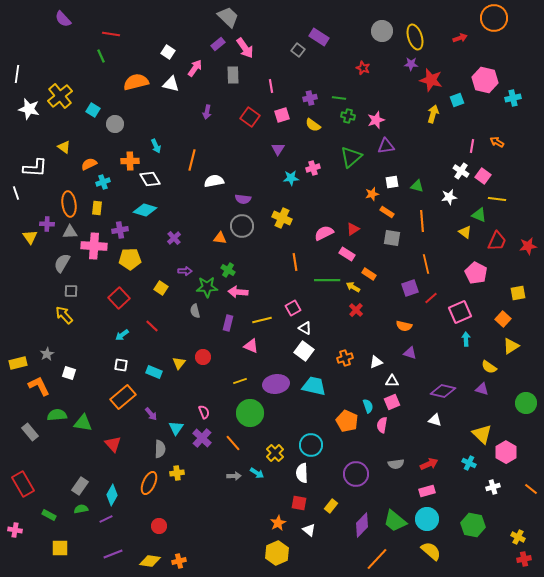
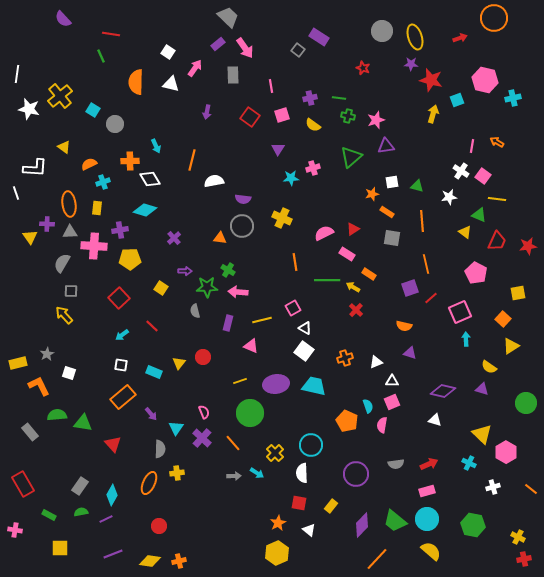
orange semicircle at (136, 82): rotated 75 degrees counterclockwise
green semicircle at (81, 509): moved 3 px down
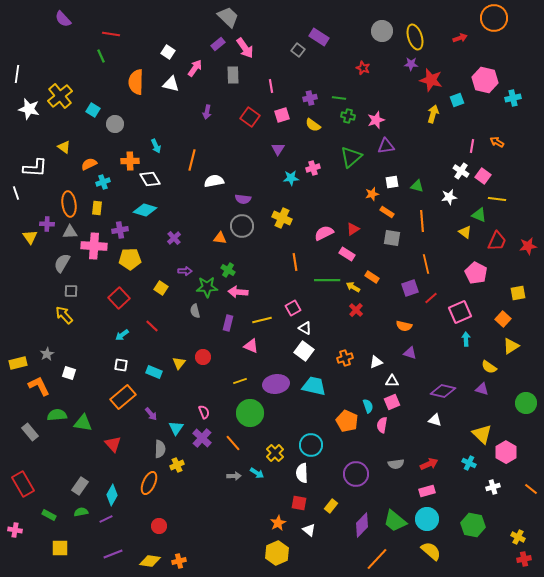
orange rectangle at (369, 274): moved 3 px right, 3 px down
yellow cross at (177, 473): moved 8 px up; rotated 16 degrees counterclockwise
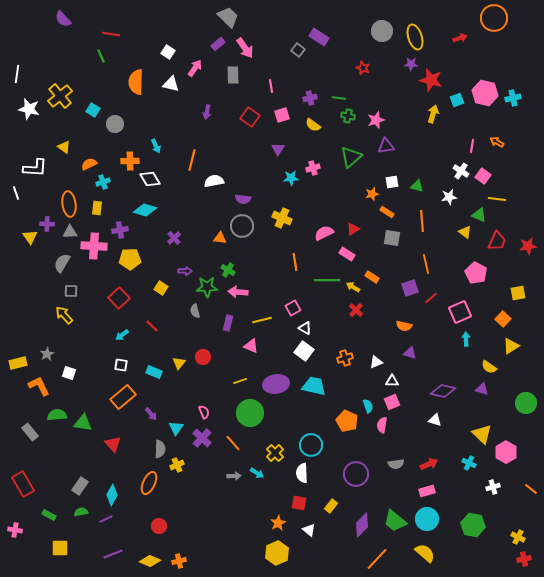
pink hexagon at (485, 80): moved 13 px down
yellow semicircle at (431, 551): moved 6 px left, 2 px down
yellow diamond at (150, 561): rotated 15 degrees clockwise
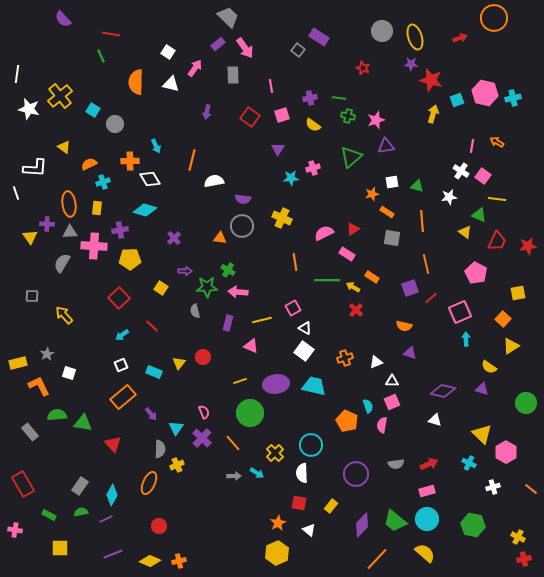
gray square at (71, 291): moved 39 px left, 5 px down
white square at (121, 365): rotated 32 degrees counterclockwise
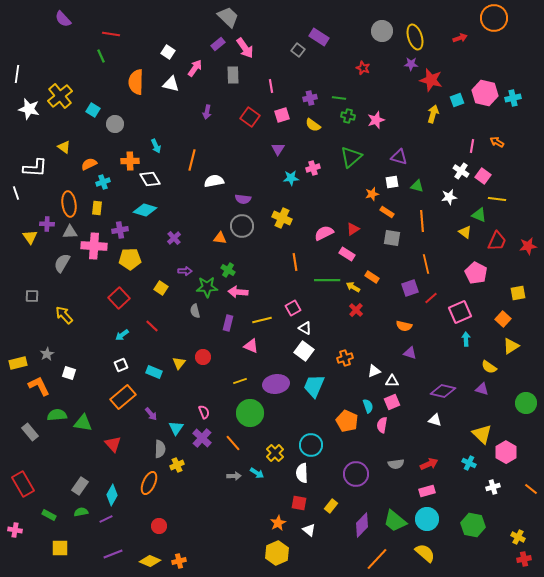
purple triangle at (386, 146): moved 13 px right, 11 px down; rotated 24 degrees clockwise
white triangle at (376, 362): moved 2 px left, 9 px down
cyan trapezoid at (314, 386): rotated 80 degrees counterclockwise
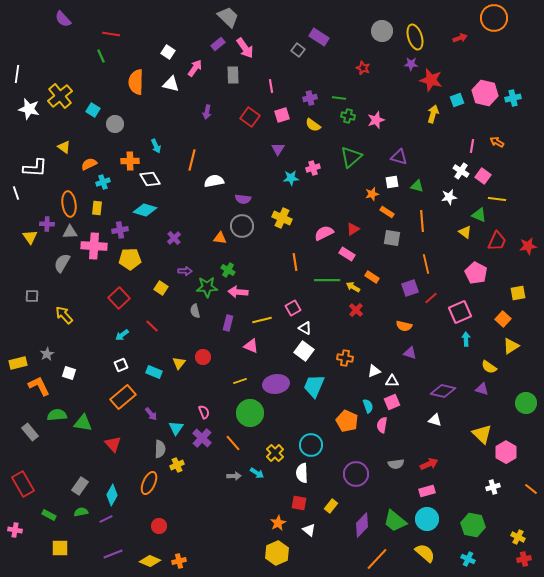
orange cross at (345, 358): rotated 28 degrees clockwise
cyan cross at (469, 463): moved 1 px left, 96 px down
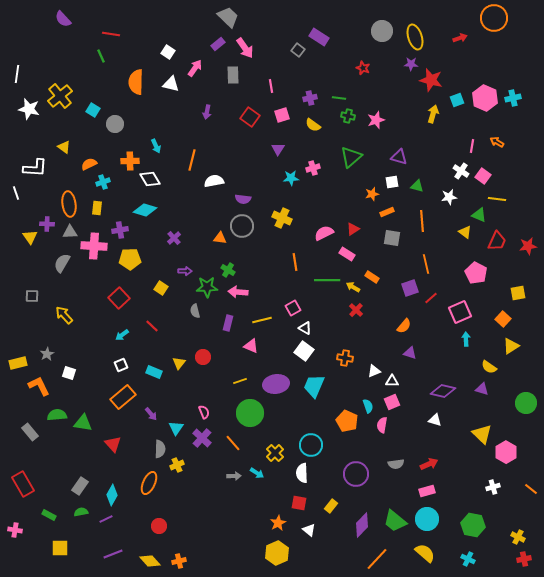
pink hexagon at (485, 93): moved 5 px down; rotated 10 degrees clockwise
orange rectangle at (387, 212): rotated 56 degrees counterclockwise
orange semicircle at (404, 326): rotated 63 degrees counterclockwise
yellow diamond at (150, 561): rotated 25 degrees clockwise
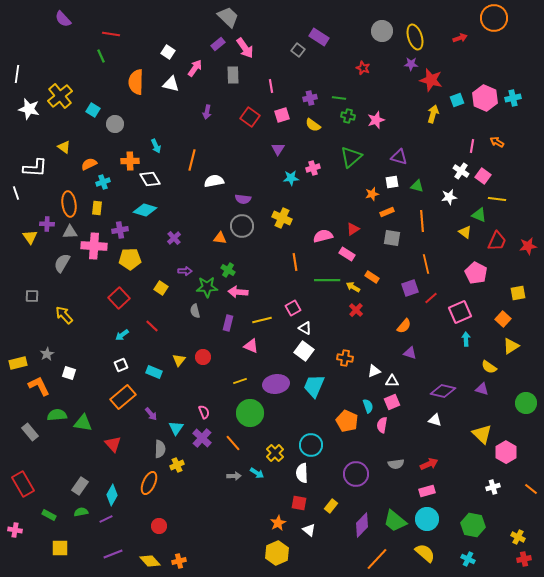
pink semicircle at (324, 233): moved 1 px left, 3 px down; rotated 12 degrees clockwise
yellow triangle at (179, 363): moved 3 px up
